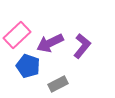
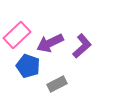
purple L-shape: rotated 10 degrees clockwise
gray rectangle: moved 1 px left
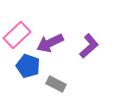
purple L-shape: moved 7 px right
gray rectangle: moved 1 px left; rotated 54 degrees clockwise
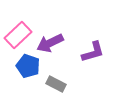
pink rectangle: moved 1 px right
purple L-shape: moved 4 px right, 6 px down; rotated 25 degrees clockwise
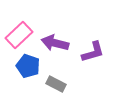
pink rectangle: moved 1 px right
purple arrow: moved 5 px right; rotated 40 degrees clockwise
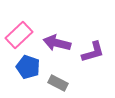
purple arrow: moved 2 px right
blue pentagon: moved 1 px down
gray rectangle: moved 2 px right, 1 px up
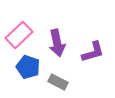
purple arrow: rotated 116 degrees counterclockwise
gray rectangle: moved 1 px up
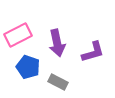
pink rectangle: moved 1 px left; rotated 16 degrees clockwise
